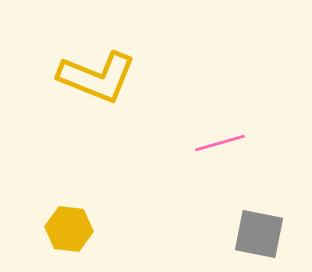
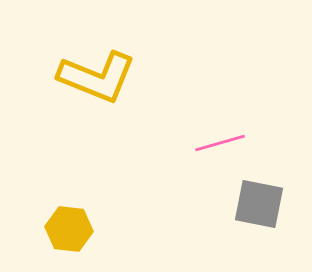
gray square: moved 30 px up
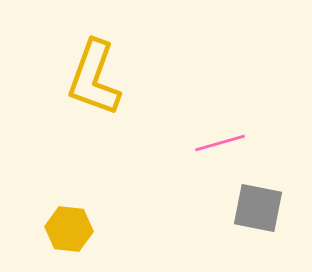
yellow L-shape: moved 3 px left, 1 px down; rotated 88 degrees clockwise
gray square: moved 1 px left, 4 px down
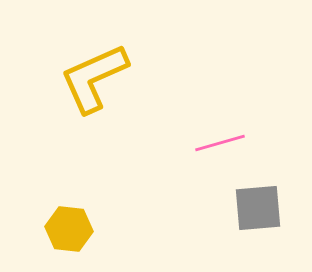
yellow L-shape: rotated 46 degrees clockwise
gray square: rotated 16 degrees counterclockwise
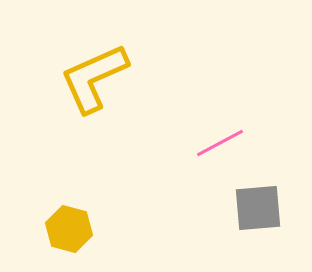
pink line: rotated 12 degrees counterclockwise
yellow hexagon: rotated 9 degrees clockwise
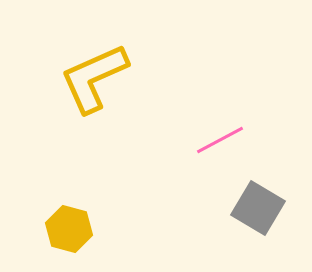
pink line: moved 3 px up
gray square: rotated 36 degrees clockwise
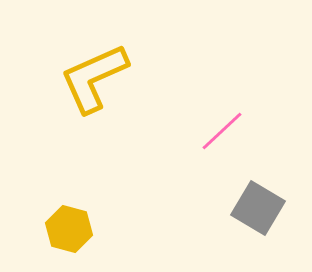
pink line: moved 2 px right, 9 px up; rotated 15 degrees counterclockwise
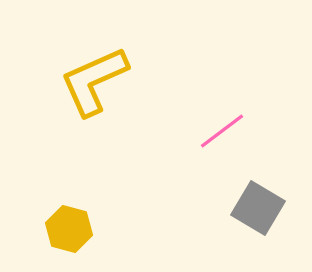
yellow L-shape: moved 3 px down
pink line: rotated 6 degrees clockwise
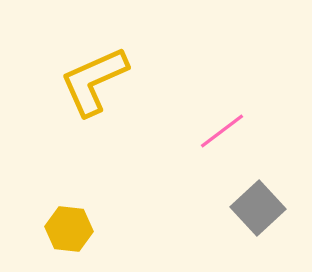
gray square: rotated 16 degrees clockwise
yellow hexagon: rotated 9 degrees counterclockwise
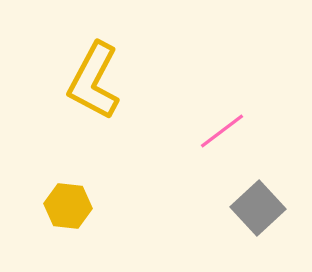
yellow L-shape: rotated 38 degrees counterclockwise
yellow hexagon: moved 1 px left, 23 px up
